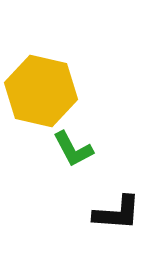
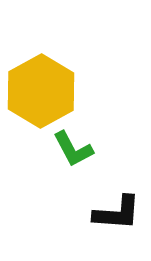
yellow hexagon: rotated 18 degrees clockwise
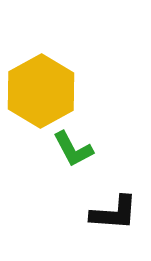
black L-shape: moved 3 px left
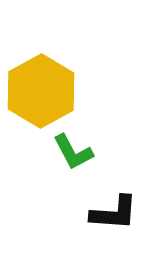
green L-shape: moved 3 px down
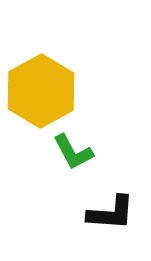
black L-shape: moved 3 px left
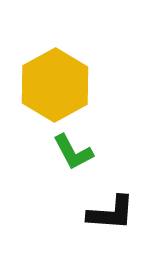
yellow hexagon: moved 14 px right, 6 px up
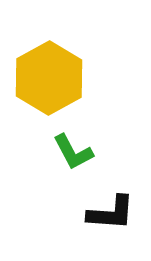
yellow hexagon: moved 6 px left, 7 px up
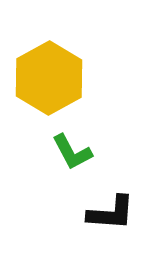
green L-shape: moved 1 px left
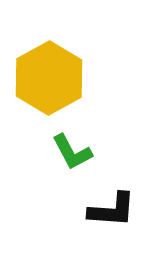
black L-shape: moved 1 px right, 3 px up
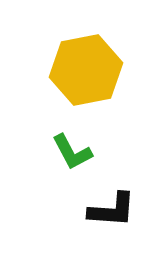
yellow hexagon: moved 37 px right, 8 px up; rotated 18 degrees clockwise
